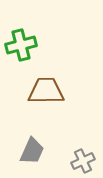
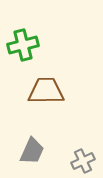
green cross: moved 2 px right
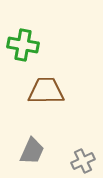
green cross: rotated 24 degrees clockwise
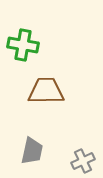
gray trapezoid: rotated 12 degrees counterclockwise
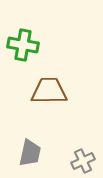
brown trapezoid: moved 3 px right
gray trapezoid: moved 2 px left, 2 px down
